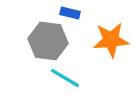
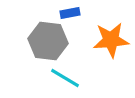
blue rectangle: rotated 24 degrees counterclockwise
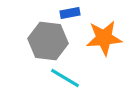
orange star: moved 7 px left, 2 px up
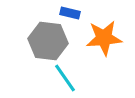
blue rectangle: rotated 24 degrees clockwise
cyan line: rotated 24 degrees clockwise
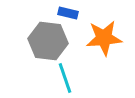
blue rectangle: moved 2 px left
cyan line: rotated 16 degrees clockwise
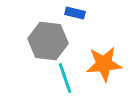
blue rectangle: moved 7 px right
orange star: moved 26 px down
